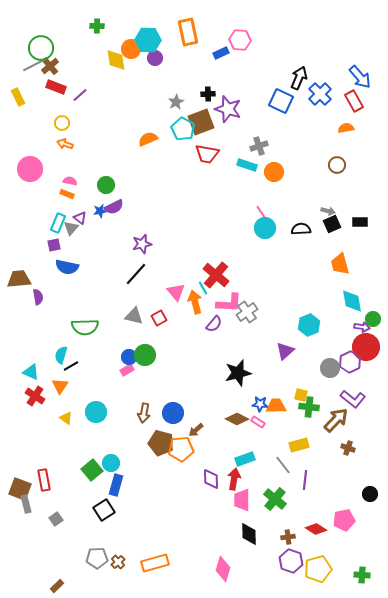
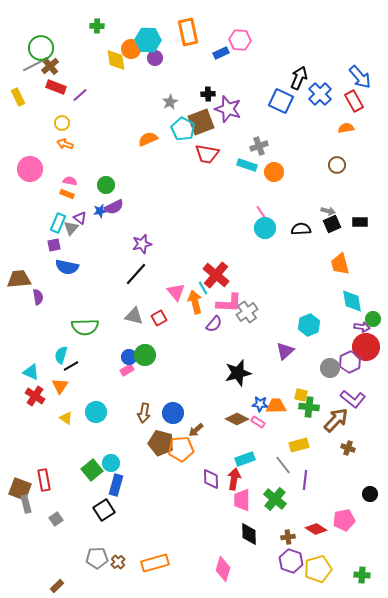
gray star at (176, 102): moved 6 px left
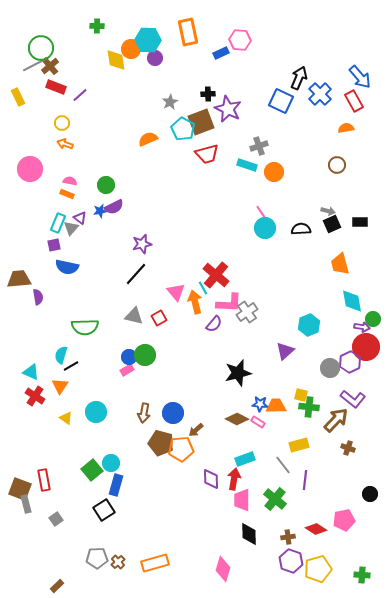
purple star at (228, 109): rotated 8 degrees clockwise
red trapezoid at (207, 154): rotated 25 degrees counterclockwise
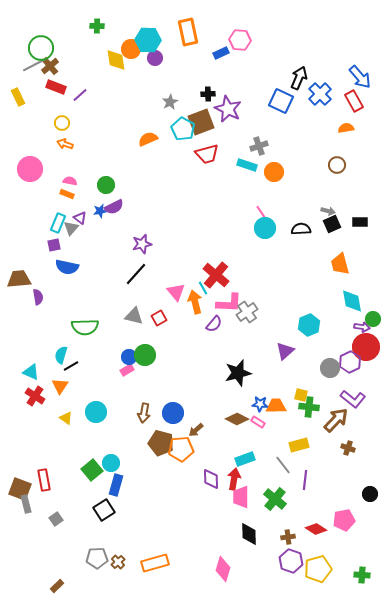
pink trapezoid at (242, 500): moved 1 px left, 3 px up
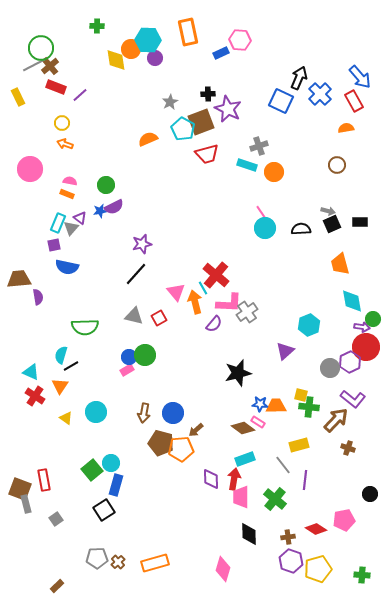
brown diamond at (237, 419): moved 6 px right, 9 px down; rotated 10 degrees clockwise
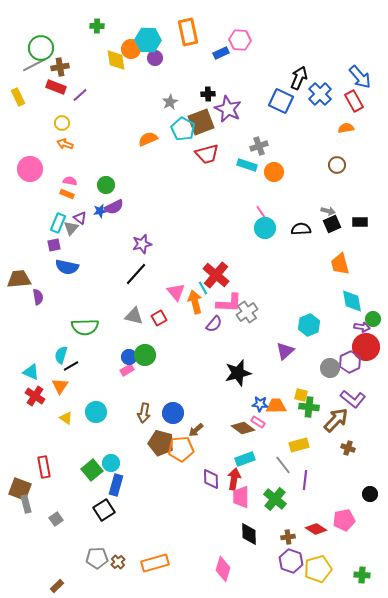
brown cross at (50, 66): moved 10 px right, 1 px down; rotated 30 degrees clockwise
red rectangle at (44, 480): moved 13 px up
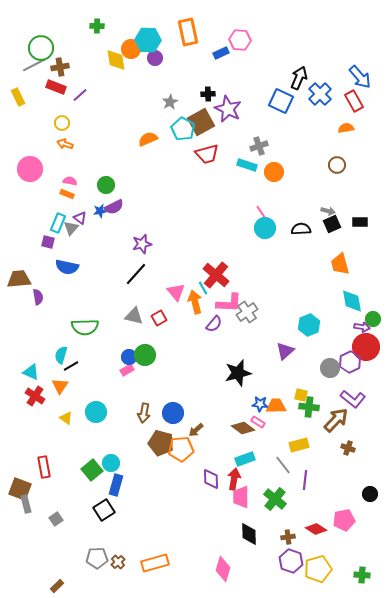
brown square at (201, 122): rotated 8 degrees counterclockwise
purple square at (54, 245): moved 6 px left, 3 px up; rotated 24 degrees clockwise
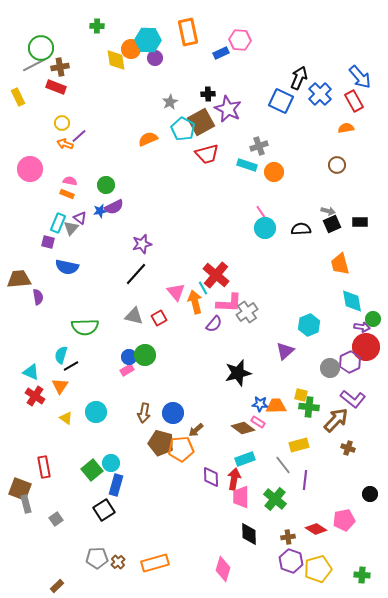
purple line at (80, 95): moved 1 px left, 41 px down
purple diamond at (211, 479): moved 2 px up
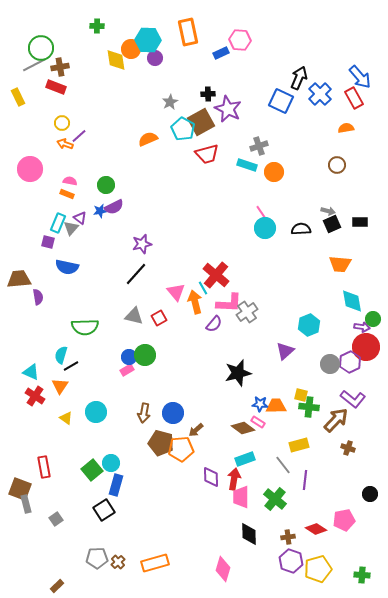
red rectangle at (354, 101): moved 3 px up
orange trapezoid at (340, 264): rotated 70 degrees counterclockwise
gray circle at (330, 368): moved 4 px up
